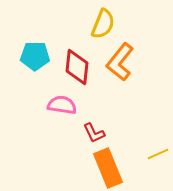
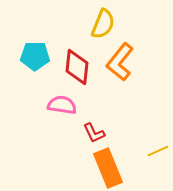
yellow line: moved 3 px up
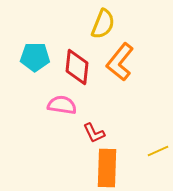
cyan pentagon: moved 1 px down
orange rectangle: moved 1 px left; rotated 24 degrees clockwise
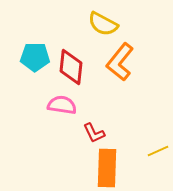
yellow semicircle: rotated 96 degrees clockwise
red diamond: moved 6 px left
